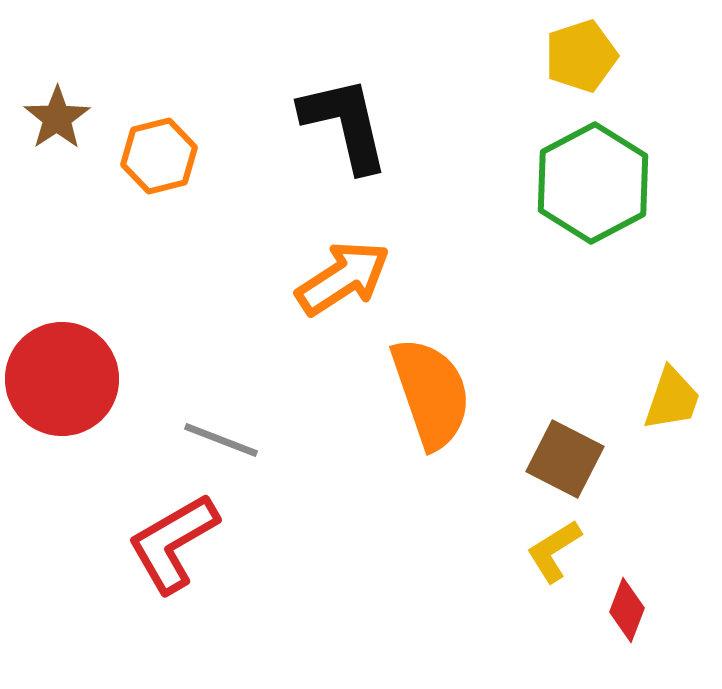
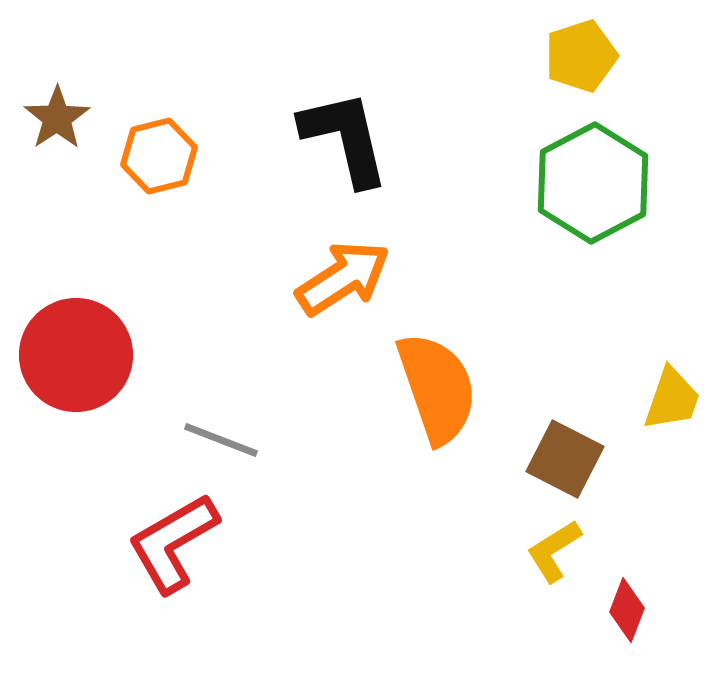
black L-shape: moved 14 px down
red circle: moved 14 px right, 24 px up
orange semicircle: moved 6 px right, 5 px up
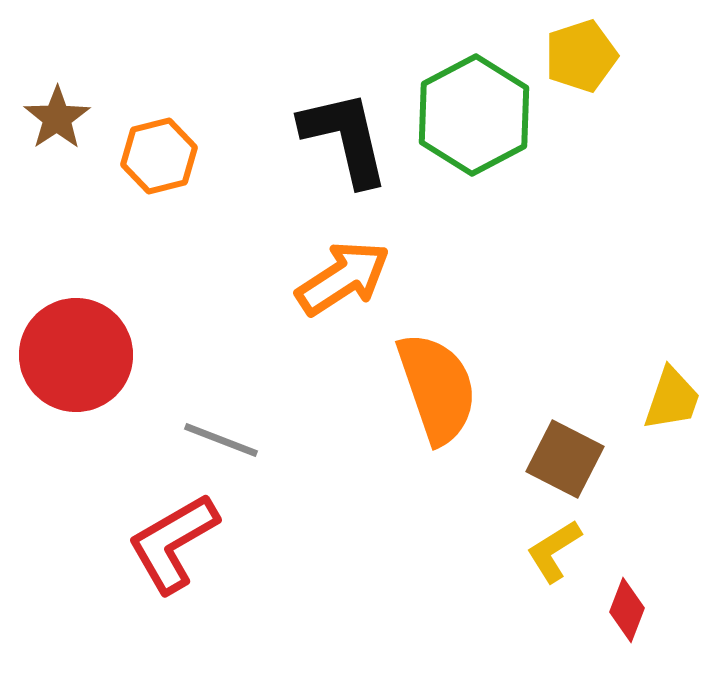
green hexagon: moved 119 px left, 68 px up
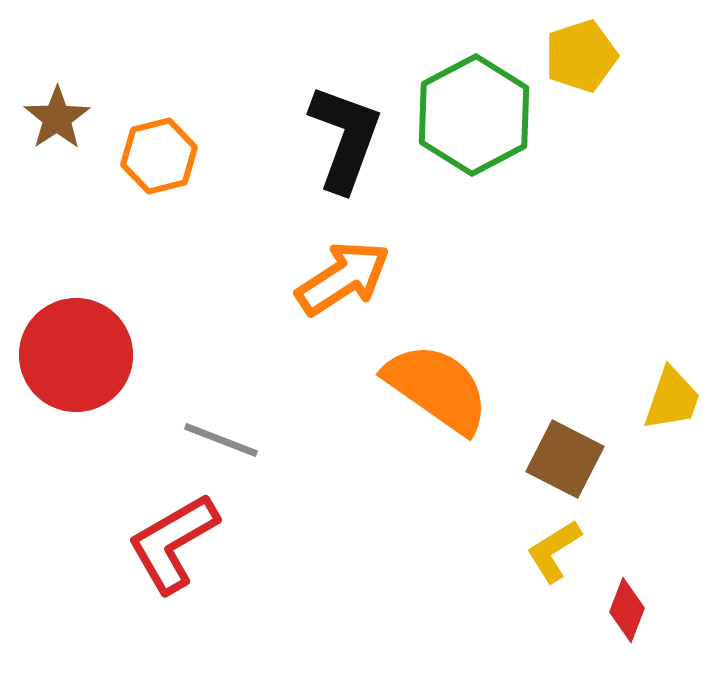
black L-shape: rotated 33 degrees clockwise
orange semicircle: rotated 36 degrees counterclockwise
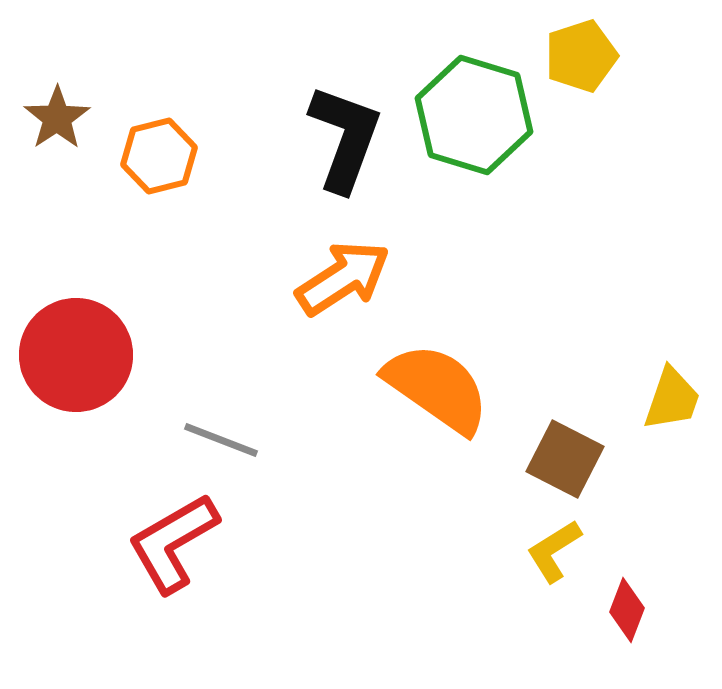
green hexagon: rotated 15 degrees counterclockwise
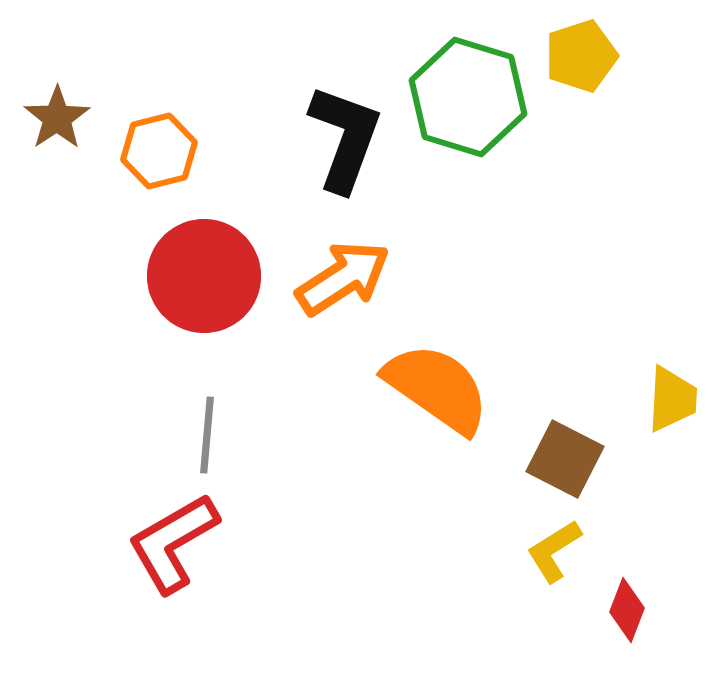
green hexagon: moved 6 px left, 18 px up
orange hexagon: moved 5 px up
red circle: moved 128 px right, 79 px up
yellow trapezoid: rotated 16 degrees counterclockwise
gray line: moved 14 px left, 5 px up; rotated 74 degrees clockwise
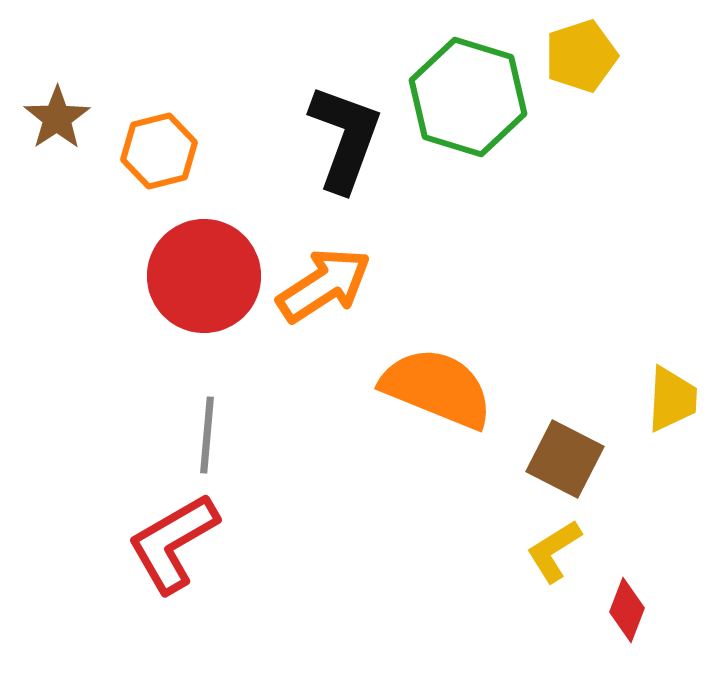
orange arrow: moved 19 px left, 7 px down
orange semicircle: rotated 13 degrees counterclockwise
